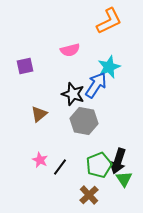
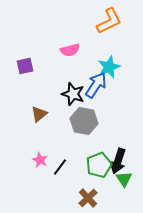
brown cross: moved 1 px left, 3 px down
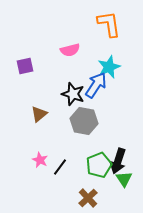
orange L-shape: moved 3 px down; rotated 72 degrees counterclockwise
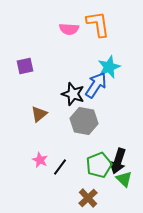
orange L-shape: moved 11 px left
pink semicircle: moved 1 px left, 21 px up; rotated 18 degrees clockwise
green triangle: rotated 12 degrees counterclockwise
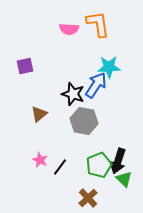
cyan star: rotated 20 degrees clockwise
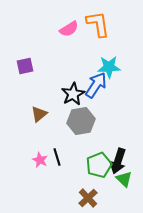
pink semicircle: rotated 36 degrees counterclockwise
black star: rotated 25 degrees clockwise
gray hexagon: moved 3 px left; rotated 20 degrees counterclockwise
black line: moved 3 px left, 10 px up; rotated 54 degrees counterclockwise
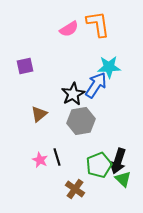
green triangle: moved 1 px left
brown cross: moved 13 px left, 9 px up; rotated 12 degrees counterclockwise
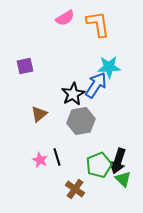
pink semicircle: moved 4 px left, 11 px up
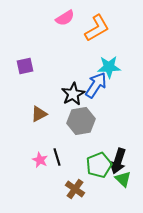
orange L-shape: moved 1 px left, 4 px down; rotated 68 degrees clockwise
brown triangle: rotated 12 degrees clockwise
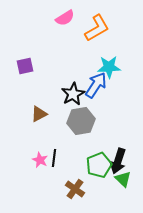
black line: moved 3 px left, 1 px down; rotated 24 degrees clockwise
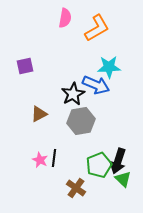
pink semicircle: rotated 48 degrees counterclockwise
blue arrow: rotated 80 degrees clockwise
brown cross: moved 1 px right, 1 px up
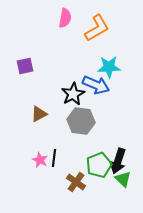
gray hexagon: rotated 16 degrees clockwise
brown cross: moved 6 px up
